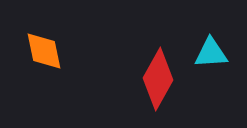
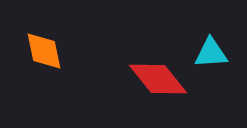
red diamond: rotated 68 degrees counterclockwise
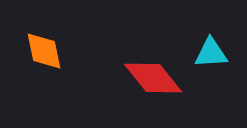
red diamond: moved 5 px left, 1 px up
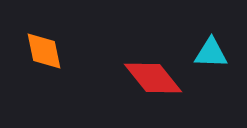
cyan triangle: rotated 6 degrees clockwise
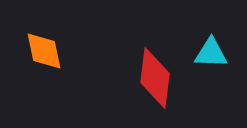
red diamond: moved 2 px right; rotated 46 degrees clockwise
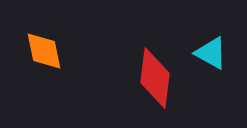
cyan triangle: rotated 27 degrees clockwise
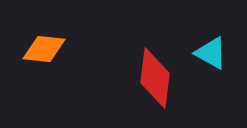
orange diamond: moved 2 px up; rotated 72 degrees counterclockwise
